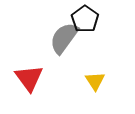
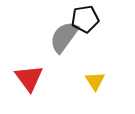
black pentagon: rotated 28 degrees clockwise
gray semicircle: moved 1 px up
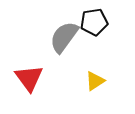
black pentagon: moved 9 px right, 3 px down
yellow triangle: rotated 30 degrees clockwise
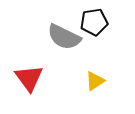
gray semicircle: rotated 100 degrees counterclockwise
